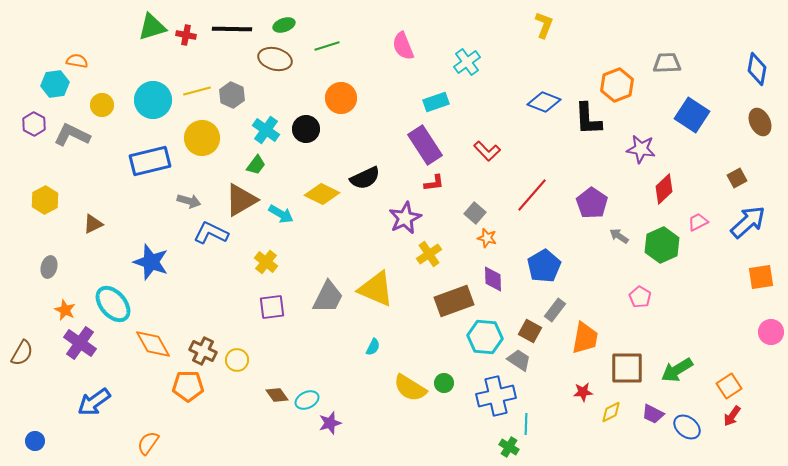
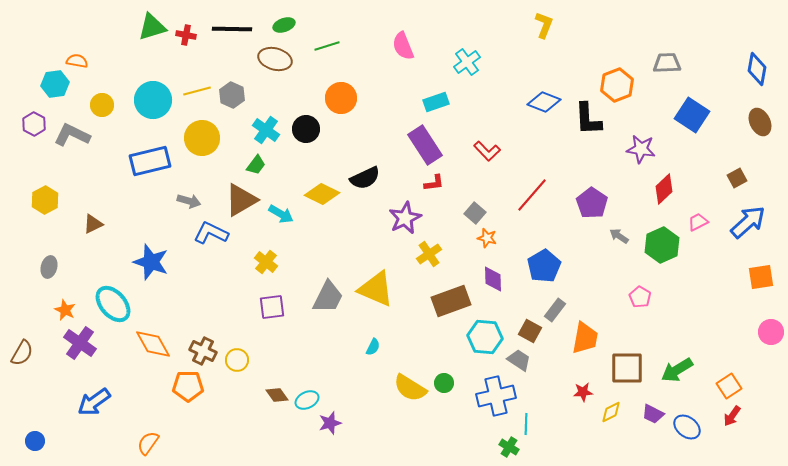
brown rectangle at (454, 301): moved 3 px left
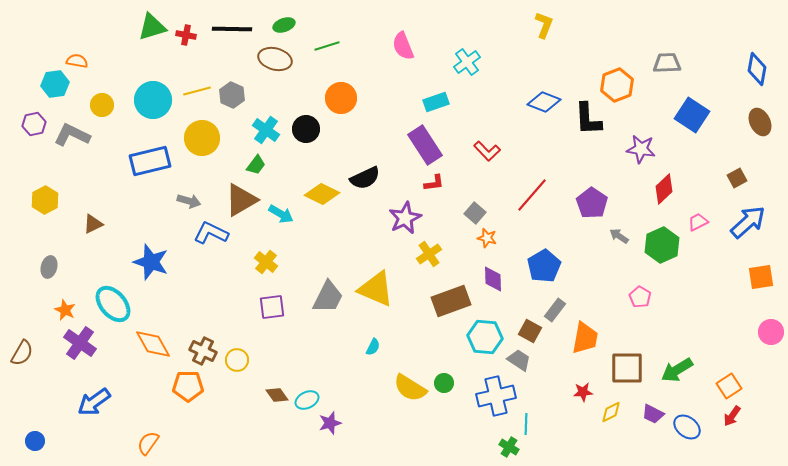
purple hexagon at (34, 124): rotated 20 degrees clockwise
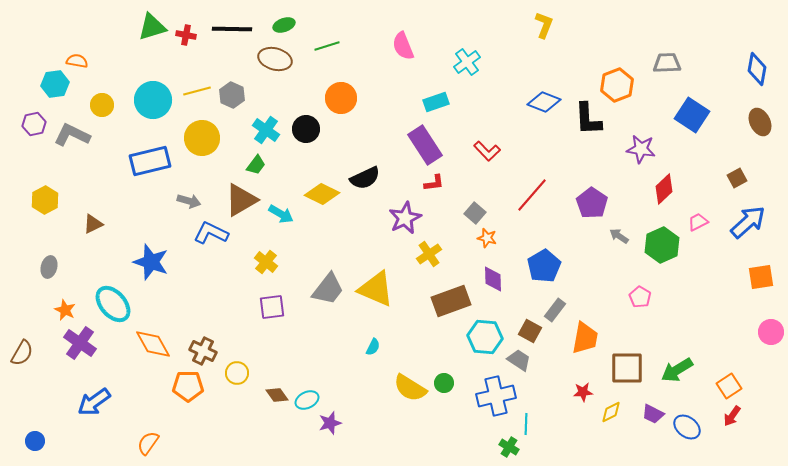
gray trapezoid at (328, 297): moved 8 px up; rotated 12 degrees clockwise
yellow circle at (237, 360): moved 13 px down
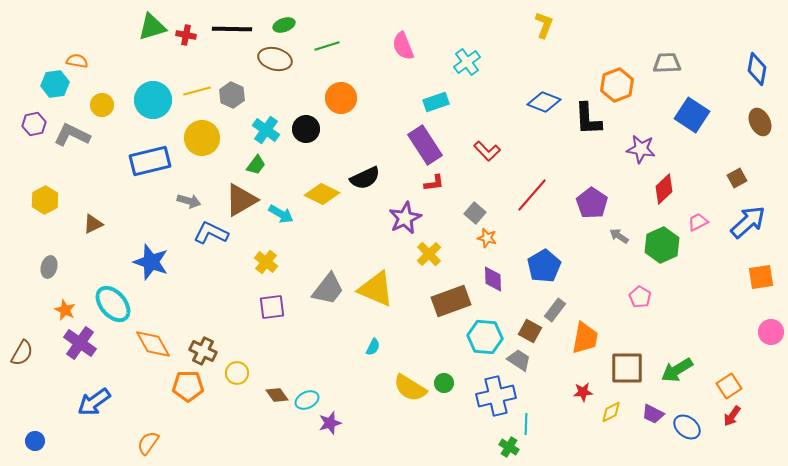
yellow cross at (429, 254): rotated 10 degrees counterclockwise
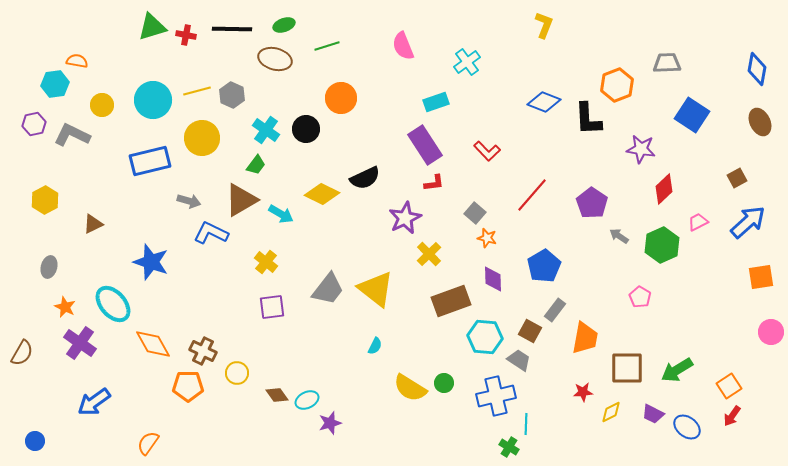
yellow triangle at (376, 289): rotated 15 degrees clockwise
orange star at (65, 310): moved 3 px up
cyan semicircle at (373, 347): moved 2 px right, 1 px up
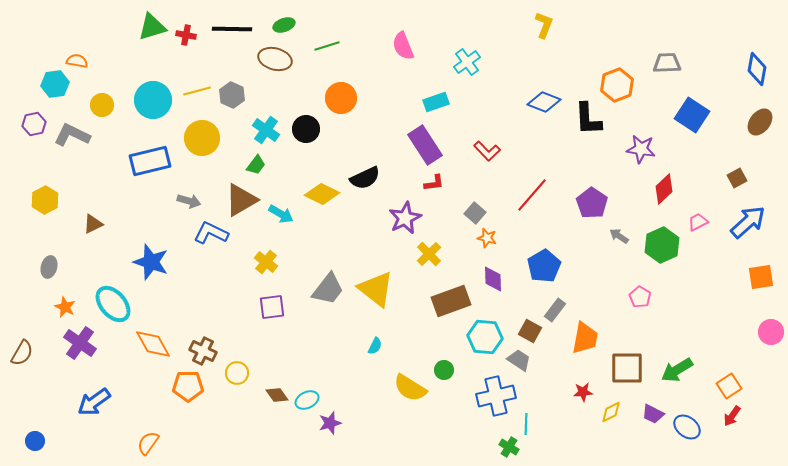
brown ellipse at (760, 122): rotated 64 degrees clockwise
green circle at (444, 383): moved 13 px up
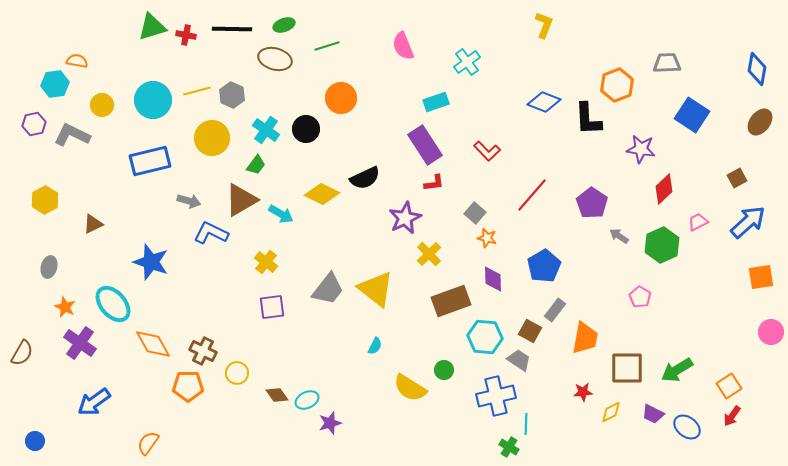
yellow circle at (202, 138): moved 10 px right
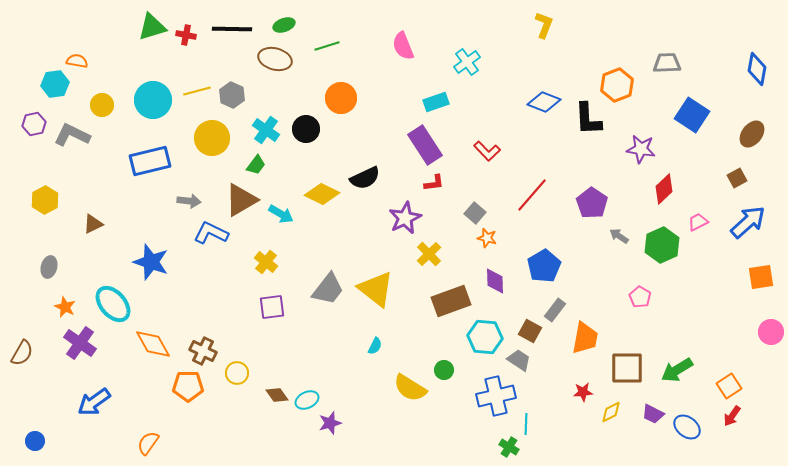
brown ellipse at (760, 122): moved 8 px left, 12 px down
gray arrow at (189, 201): rotated 10 degrees counterclockwise
purple diamond at (493, 279): moved 2 px right, 2 px down
